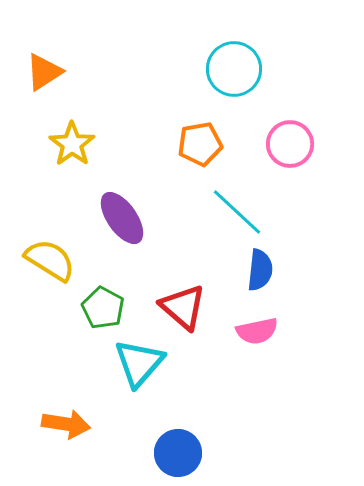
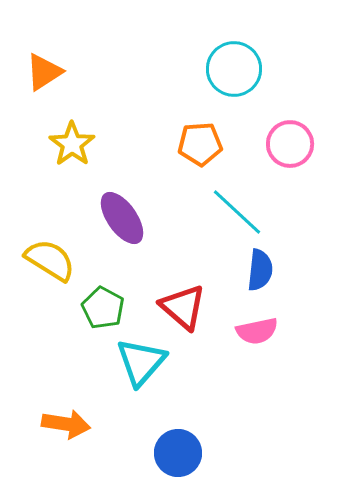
orange pentagon: rotated 6 degrees clockwise
cyan triangle: moved 2 px right, 1 px up
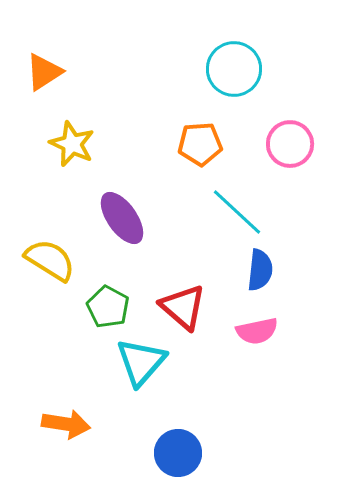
yellow star: rotated 12 degrees counterclockwise
green pentagon: moved 5 px right, 1 px up
